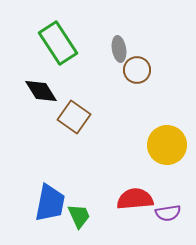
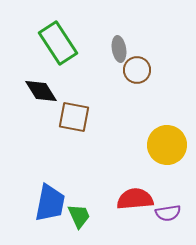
brown square: rotated 24 degrees counterclockwise
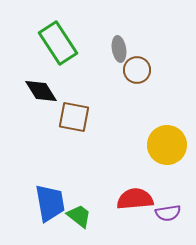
blue trapezoid: rotated 21 degrees counterclockwise
green trapezoid: rotated 28 degrees counterclockwise
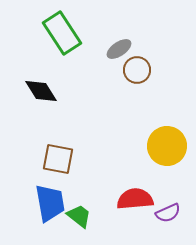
green rectangle: moved 4 px right, 10 px up
gray ellipse: rotated 65 degrees clockwise
brown square: moved 16 px left, 42 px down
yellow circle: moved 1 px down
purple semicircle: rotated 15 degrees counterclockwise
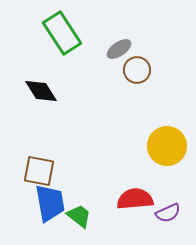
brown square: moved 19 px left, 12 px down
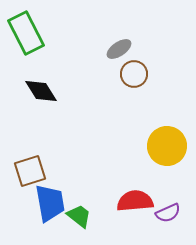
green rectangle: moved 36 px left; rotated 6 degrees clockwise
brown circle: moved 3 px left, 4 px down
brown square: moved 9 px left; rotated 28 degrees counterclockwise
red semicircle: moved 2 px down
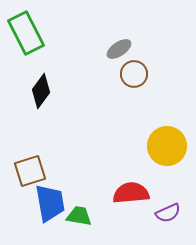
black diamond: rotated 68 degrees clockwise
red semicircle: moved 4 px left, 8 px up
green trapezoid: rotated 28 degrees counterclockwise
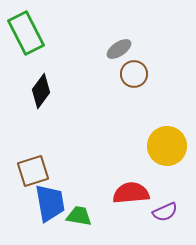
brown square: moved 3 px right
purple semicircle: moved 3 px left, 1 px up
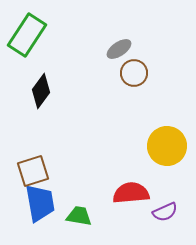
green rectangle: moved 1 px right, 2 px down; rotated 60 degrees clockwise
brown circle: moved 1 px up
blue trapezoid: moved 10 px left
